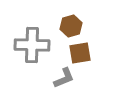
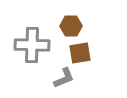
brown hexagon: rotated 15 degrees clockwise
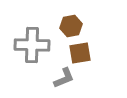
brown hexagon: rotated 10 degrees counterclockwise
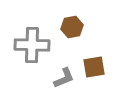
brown hexagon: moved 1 px right, 1 px down
brown square: moved 14 px right, 14 px down
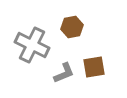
gray cross: rotated 24 degrees clockwise
gray L-shape: moved 5 px up
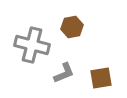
gray cross: rotated 12 degrees counterclockwise
brown square: moved 7 px right, 11 px down
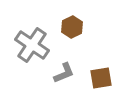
brown hexagon: rotated 15 degrees counterclockwise
gray cross: rotated 20 degrees clockwise
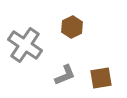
gray cross: moved 7 px left
gray L-shape: moved 1 px right, 2 px down
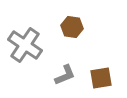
brown hexagon: rotated 25 degrees counterclockwise
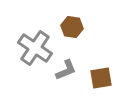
gray cross: moved 10 px right, 3 px down
gray L-shape: moved 1 px right, 5 px up
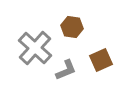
gray cross: rotated 8 degrees clockwise
brown square: moved 18 px up; rotated 15 degrees counterclockwise
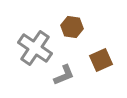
gray cross: rotated 8 degrees counterclockwise
gray L-shape: moved 2 px left, 5 px down
